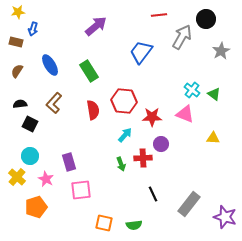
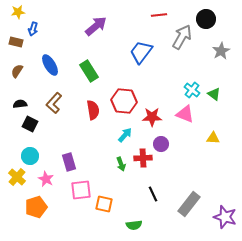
orange square: moved 19 px up
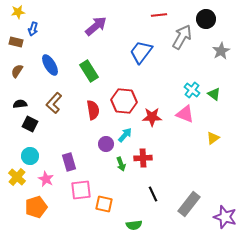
yellow triangle: rotated 40 degrees counterclockwise
purple circle: moved 55 px left
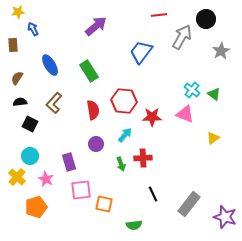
blue arrow: rotated 136 degrees clockwise
brown rectangle: moved 3 px left, 3 px down; rotated 72 degrees clockwise
brown semicircle: moved 7 px down
black semicircle: moved 2 px up
purple circle: moved 10 px left
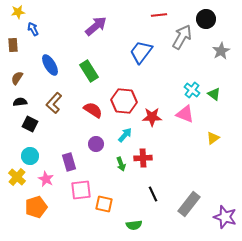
red semicircle: rotated 48 degrees counterclockwise
